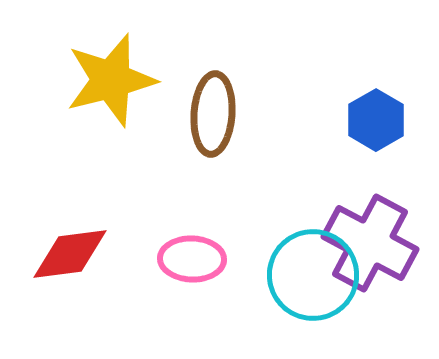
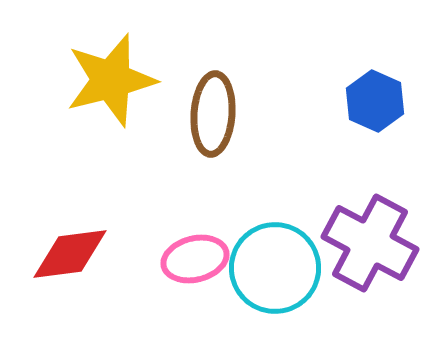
blue hexagon: moved 1 px left, 19 px up; rotated 6 degrees counterclockwise
pink ellipse: moved 3 px right; rotated 16 degrees counterclockwise
cyan circle: moved 38 px left, 7 px up
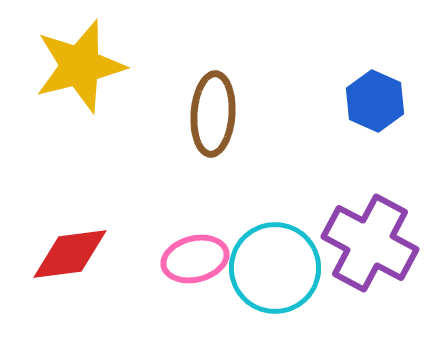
yellow star: moved 31 px left, 14 px up
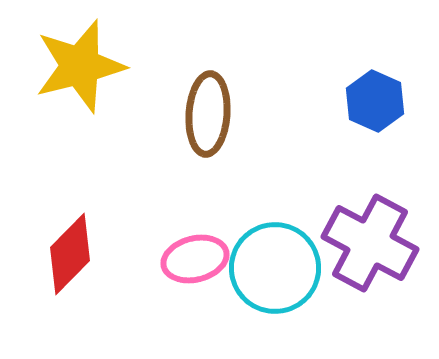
brown ellipse: moved 5 px left
red diamond: rotated 38 degrees counterclockwise
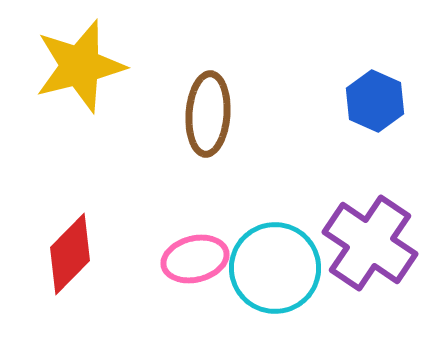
purple cross: rotated 6 degrees clockwise
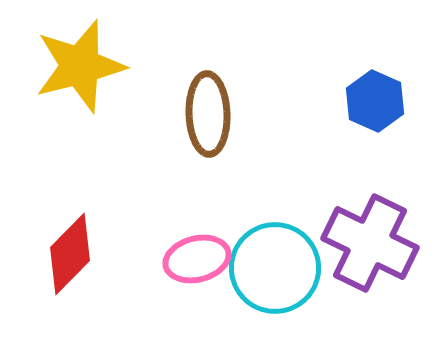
brown ellipse: rotated 6 degrees counterclockwise
purple cross: rotated 8 degrees counterclockwise
pink ellipse: moved 2 px right
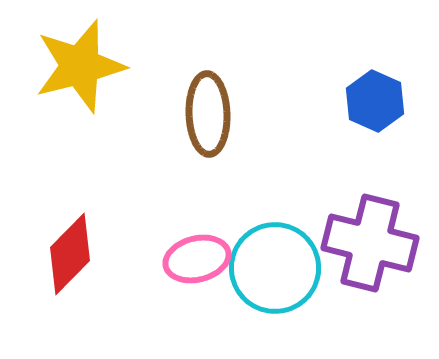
purple cross: rotated 12 degrees counterclockwise
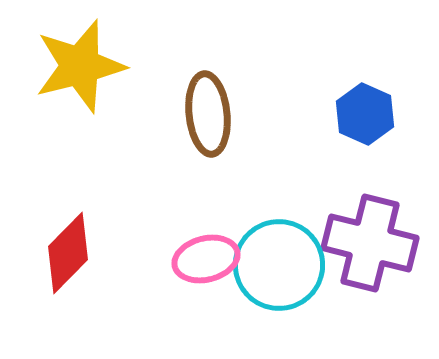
blue hexagon: moved 10 px left, 13 px down
brown ellipse: rotated 4 degrees counterclockwise
red diamond: moved 2 px left, 1 px up
pink ellipse: moved 9 px right
cyan circle: moved 4 px right, 3 px up
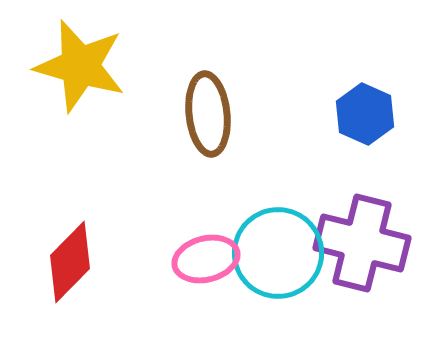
yellow star: rotated 30 degrees clockwise
purple cross: moved 8 px left
red diamond: moved 2 px right, 9 px down
cyan circle: moved 1 px left, 12 px up
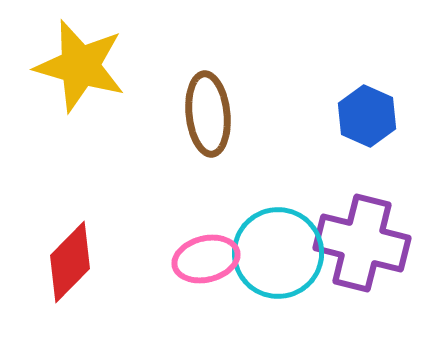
blue hexagon: moved 2 px right, 2 px down
